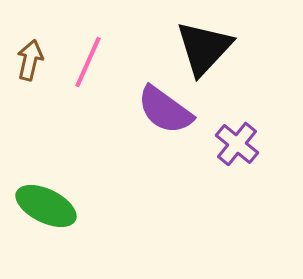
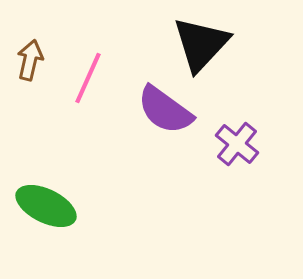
black triangle: moved 3 px left, 4 px up
pink line: moved 16 px down
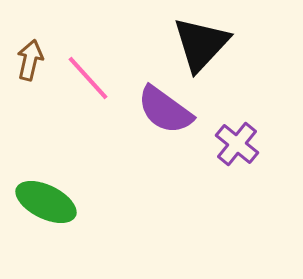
pink line: rotated 66 degrees counterclockwise
green ellipse: moved 4 px up
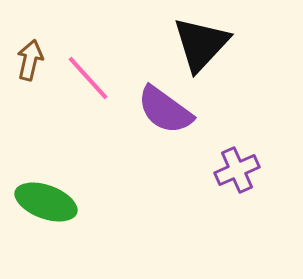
purple cross: moved 26 px down; rotated 27 degrees clockwise
green ellipse: rotated 6 degrees counterclockwise
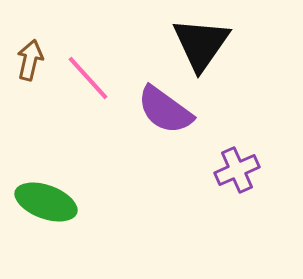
black triangle: rotated 8 degrees counterclockwise
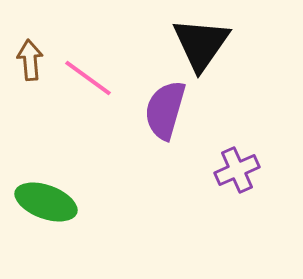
brown arrow: rotated 18 degrees counterclockwise
pink line: rotated 12 degrees counterclockwise
purple semicircle: rotated 70 degrees clockwise
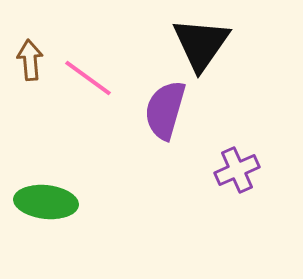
green ellipse: rotated 14 degrees counterclockwise
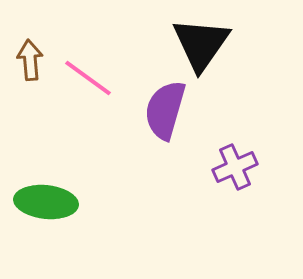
purple cross: moved 2 px left, 3 px up
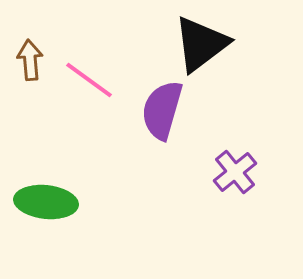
black triangle: rotated 18 degrees clockwise
pink line: moved 1 px right, 2 px down
purple semicircle: moved 3 px left
purple cross: moved 5 px down; rotated 15 degrees counterclockwise
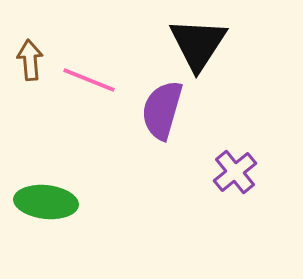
black triangle: moved 3 px left; rotated 20 degrees counterclockwise
pink line: rotated 14 degrees counterclockwise
